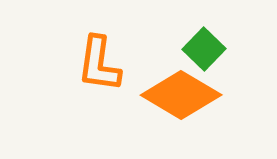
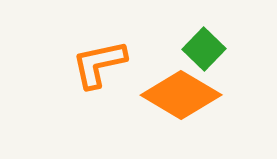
orange L-shape: rotated 70 degrees clockwise
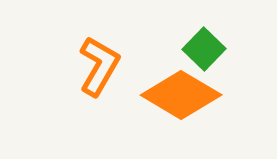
orange L-shape: moved 2 px down; rotated 132 degrees clockwise
